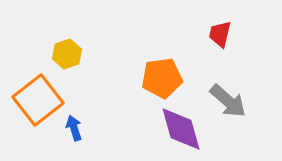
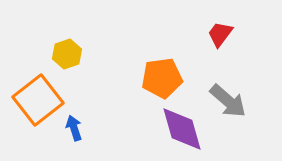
red trapezoid: rotated 24 degrees clockwise
purple diamond: moved 1 px right
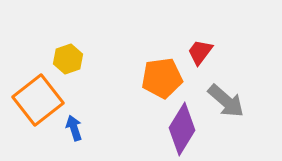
red trapezoid: moved 20 px left, 18 px down
yellow hexagon: moved 1 px right, 5 px down
gray arrow: moved 2 px left
purple diamond: rotated 48 degrees clockwise
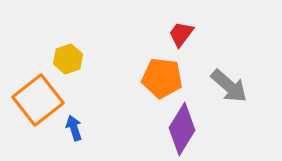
red trapezoid: moved 19 px left, 18 px up
orange pentagon: rotated 15 degrees clockwise
gray arrow: moved 3 px right, 15 px up
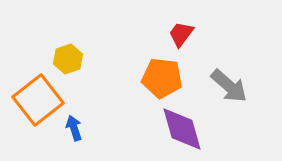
purple diamond: rotated 48 degrees counterclockwise
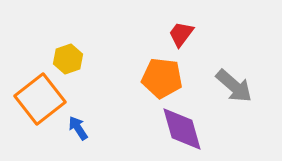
gray arrow: moved 5 px right
orange square: moved 2 px right, 1 px up
blue arrow: moved 4 px right; rotated 15 degrees counterclockwise
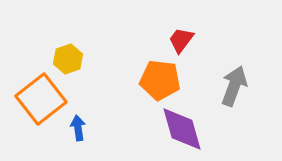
red trapezoid: moved 6 px down
orange pentagon: moved 2 px left, 2 px down
gray arrow: rotated 111 degrees counterclockwise
orange square: moved 1 px right
blue arrow: rotated 25 degrees clockwise
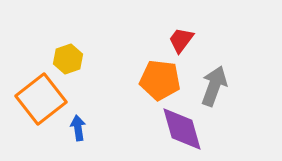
gray arrow: moved 20 px left
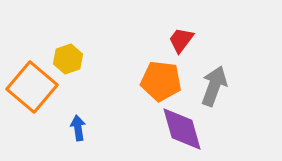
orange pentagon: moved 1 px right, 1 px down
orange square: moved 9 px left, 12 px up; rotated 12 degrees counterclockwise
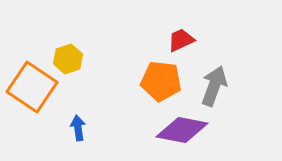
red trapezoid: rotated 28 degrees clockwise
orange square: rotated 6 degrees counterclockwise
purple diamond: moved 1 px down; rotated 63 degrees counterclockwise
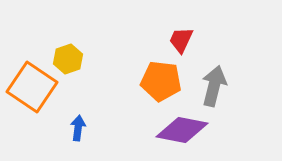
red trapezoid: rotated 40 degrees counterclockwise
gray arrow: rotated 6 degrees counterclockwise
blue arrow: rotated 15 degrees clockwise
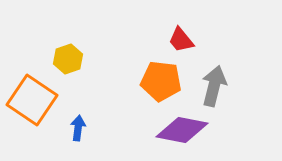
red trapezoid: rotated 64 degrees counterclockwise
orange square: moved 13 px down
